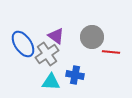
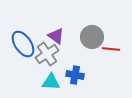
red line: moved 3 px up
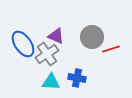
purple triangle: rotated 12 degrees counterclockwise
red line: rotated 24 degrees counterclockwise
blue cross: moved 2 px right, 3 px down
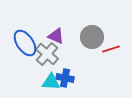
blue ellipse: moved 2 px right, 1 px up
gray cross: rotated 15 degrees counterclockwise
blue cross: moved 12 px left
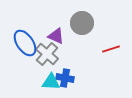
gray circle: moved 10 px left, 14 px up
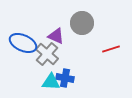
blue ellipse: moved 2 px left; rotated 32 degrees counterclockwise
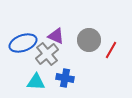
gray circle: moved 7 px right, 17 px down
blue ellipse: rotated 44 degrees counterclockwise
red line: moved 1 px down; rotated 42 degrees counterclockwise
gray cross: rotated 10 degrees clockwise
cyan triangle: moved 15 px left
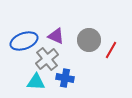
blue ellipse: moved 1 px right, 2 px up
gray cross: moved 5 px down
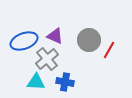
purple triangle: moved 1 px left
red line: moved 2 px left
blue cross: moved 4 px down
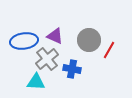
blue ellipse: rotated 12 degrees clockwise
blue cross: moved 7 px right, 13 px up
